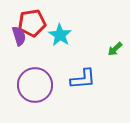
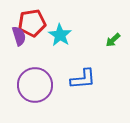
green arrow: moved 2 px left, 9 px up
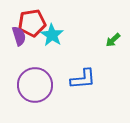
cyan star: moved 8 px left
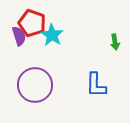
red pentagon: rotated 28 degrees clockwise
green arrow: moved 2 px right, 2 px down; rotated 56 degrees counterclockwise
blue L-shape: moved 13 px right, 6 px down; rotated 96 degrees clockwise
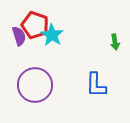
red pentagon: moved 3 px right, 2 px down
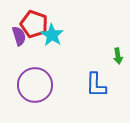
red pentagon: moved 1 px left, 1 px up
green arrow: moved 3 px right, 14 px down
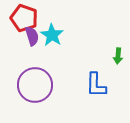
red pentagon: moved 10 px left, 6 px up
purple semicircle: moved 13 px right
green arrow: rotated 14 degrees clockwise
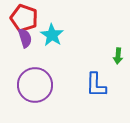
purple semicircle: moved 7 px left, 2 px down
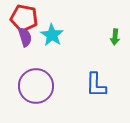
red pentagon: rotated 8 degrees counterclockwise
purple semicircle: moved 1 px up
green arrow: moved 3 px left, 19 px up
purple circle: moved 1 px right, 1 px down
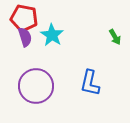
green arrow: rotated 35 degrees counterclockwise
blue L-shape: moved 6 px left, 2 px up; rotated 12 degrees clockwise
